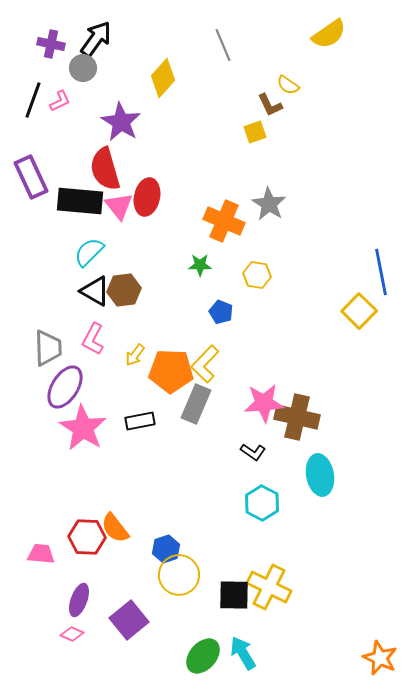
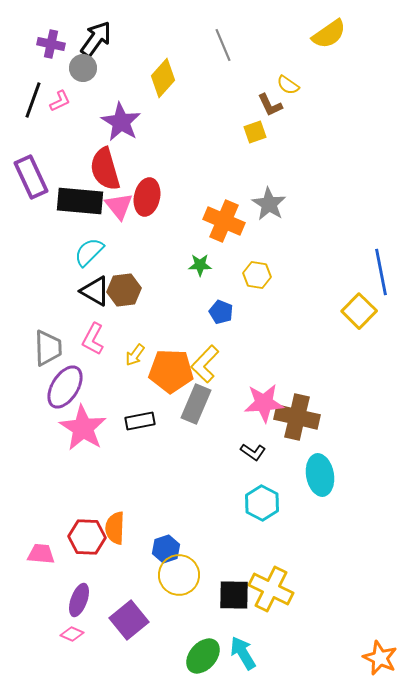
orange semicircle at (115, 528): rotated 40 degrees clockwise
yellow cross at (269, 587): moved 2 px right, 2 px down
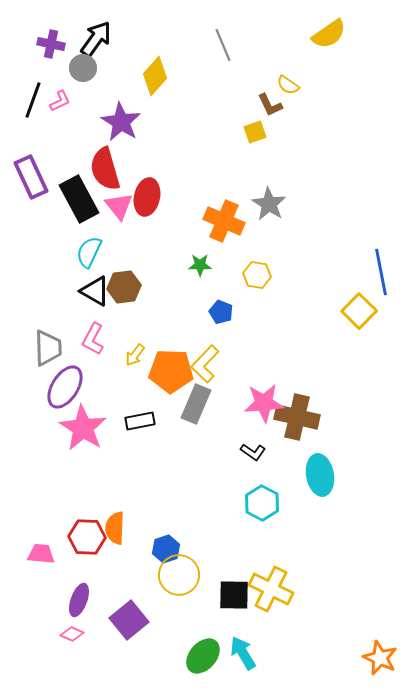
yellow diamond at (163, 78): moved 8 px left, 2 px up
black rectangle at (80, 201): moved 1 px left, 2 px up; rotated 57 degrees clockwise
cyan semicircle at (89, 252): rotated 20 degrees counterclockwise
brown hexagon at (124, 290): moved 3 px up
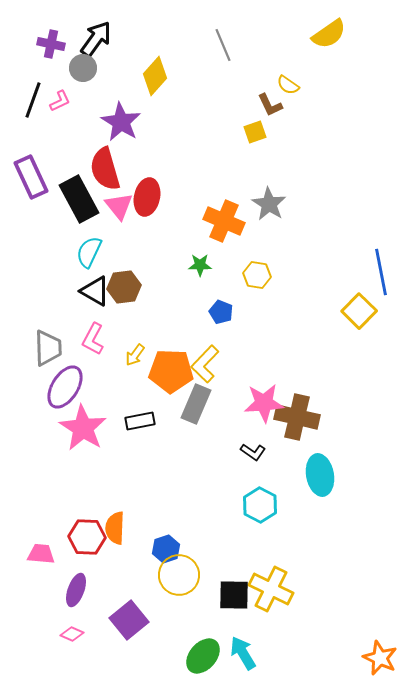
cyan hexagon at (262, 503): moved 2 px left, 2 px down
purple ellipse at (79, 600): moved 3 px left, 10 px up
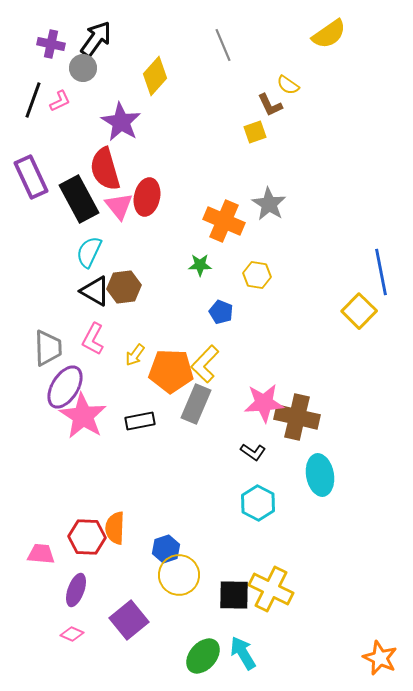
pink star at (83, 428): moved 12 px up
cyan hexagon at (260, 505): moved 2 px left, 2 px up
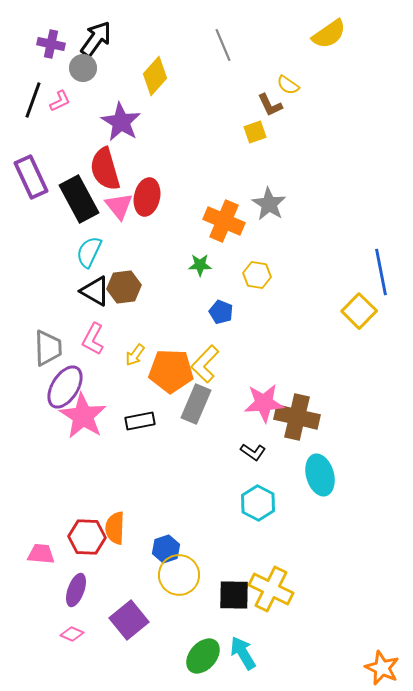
cyan ellipse at (320, 475): rotated 6 degrees counterclockwise
orange star at (380, 658): moved 2 px right, 10 px down
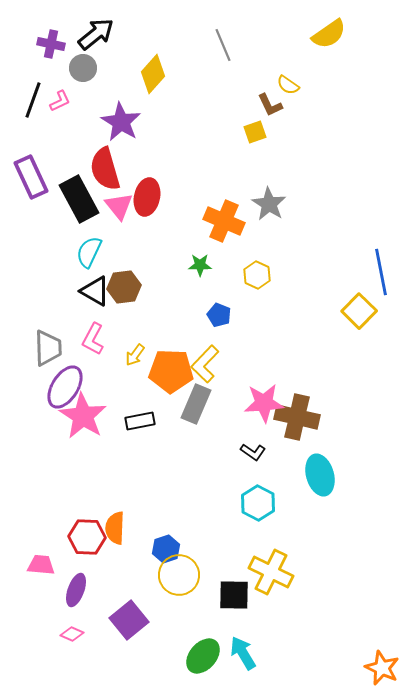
black arrow at (96, 39): moved 5 px up; rotated 15 degrees clockwise
yellow diamond at (155, 76): moved 2 px left, 2 px up
yellow hexagon at (257, 275): rotated 16 degrees clockwise
blue pentagon at (221, 312): moved 2 px left, 3 px down
pink trapezoid at (41, 554): moved 11 px down
yellow cross at (271, 589): moved 17 px up
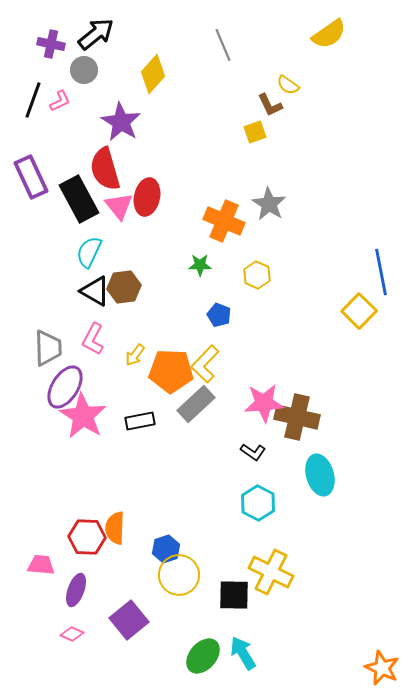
gray circle at (83, 68): moved 1 px right, 2 px down
gray rectangle at (196, 404): rotated 24 degrees clockwise
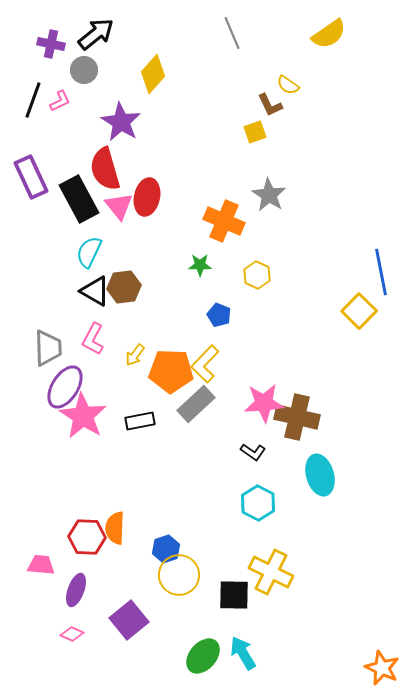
gray line at (223, 45): moved 9 px right, 12 px up
gray star at (269, 204): moved 9 px up
